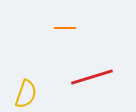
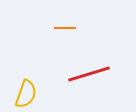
red line: moved 3 px left, 3 px up
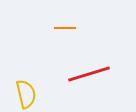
yellow semicircle: rotated 32 degrees counterclockwise
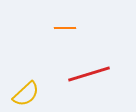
yellow semicircle: rotated 60 degrees clockwise
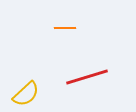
red line: moved 2 px left, 3 px down
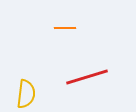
yellow semicircle: rotated 40 degrees counterclockwise
